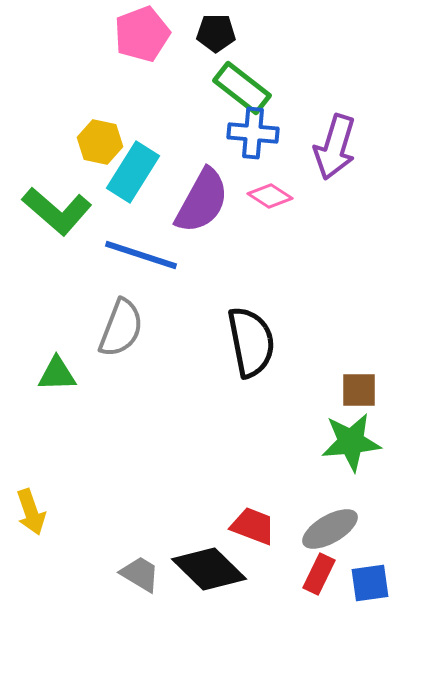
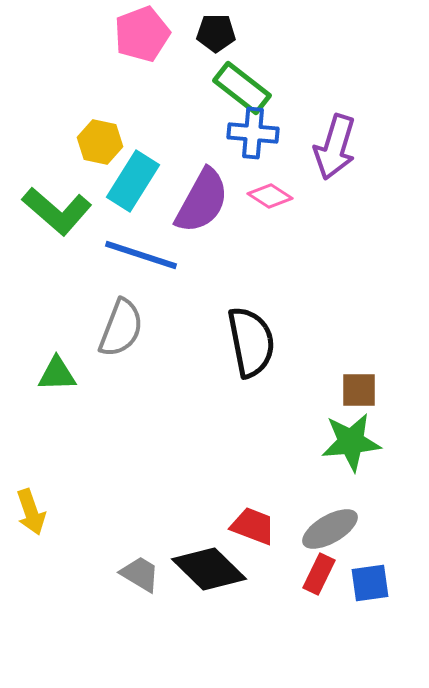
cyan rectangle: moved 9 px down
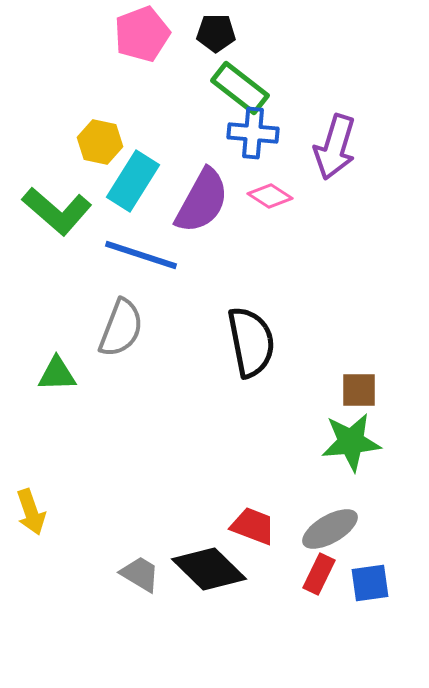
green rectangle: moved 2 px left
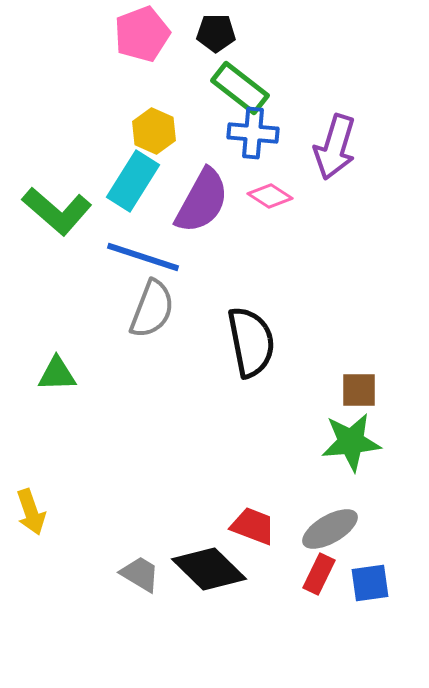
yellow hexagon: moved 54 px right, 11 px up; rotated 12 degrees clockwise
blue line: moved 2 px right, 2 px down
gray semicircle: moved 31 px right, 19 px up
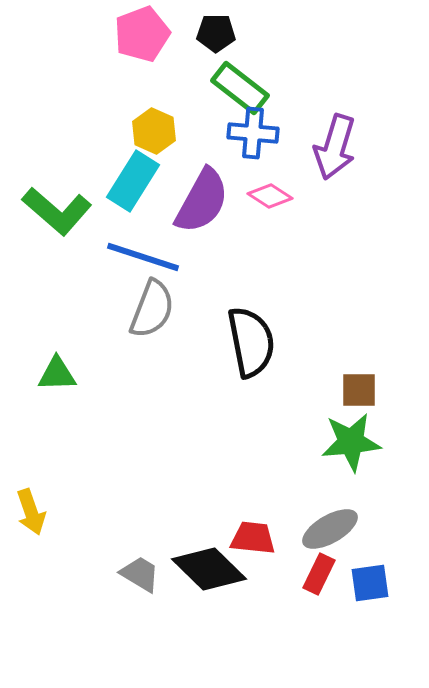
red trapezoid: moved 12 px down; rotated 15 degrees counterclockwise
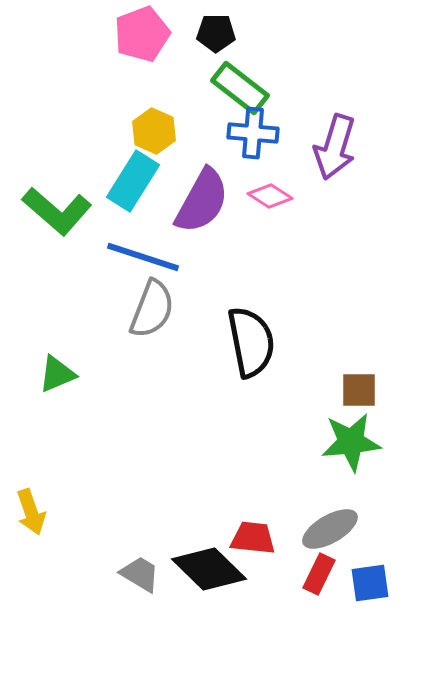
green triangle: rotated 21 degrees counterclockwise
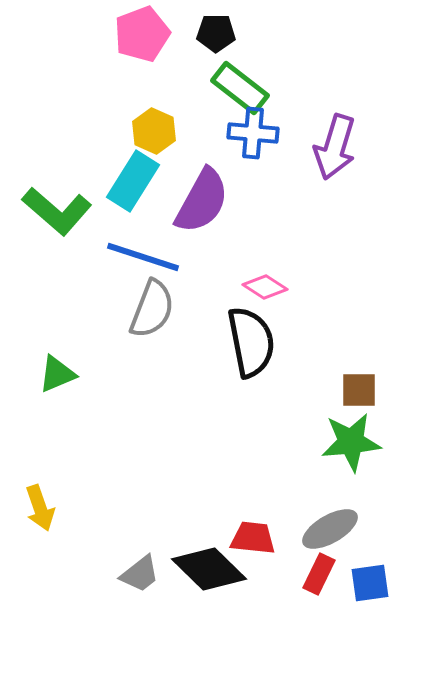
pink diamond: moved 5 px left, 91 px down
yellow arrow: moved 9 px right, 4 px up
gray trapezoid: rotated 111 degrees clockwise
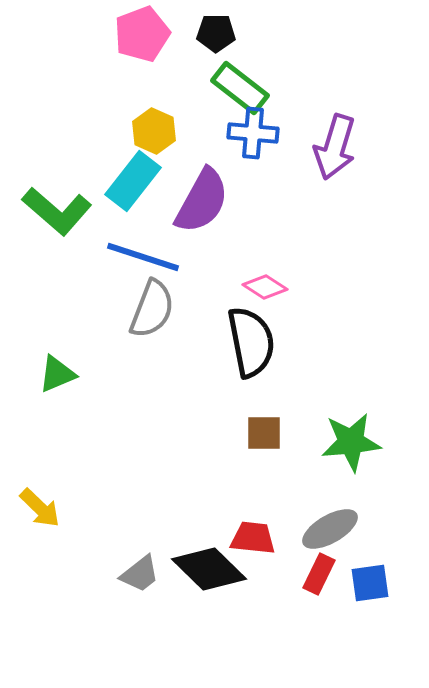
cyan rectangle: rotated 6 degrees clockwise
brown square: moved 95 px left, 43 px down
yellow arrow: rotated 27 degrees counterclockwise
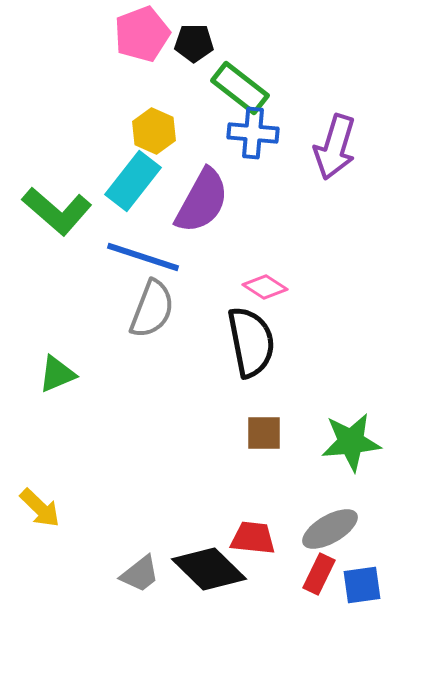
black pentagon: moved 22 px left, 10 px down
blue square: moved 8 px left, 2 px down
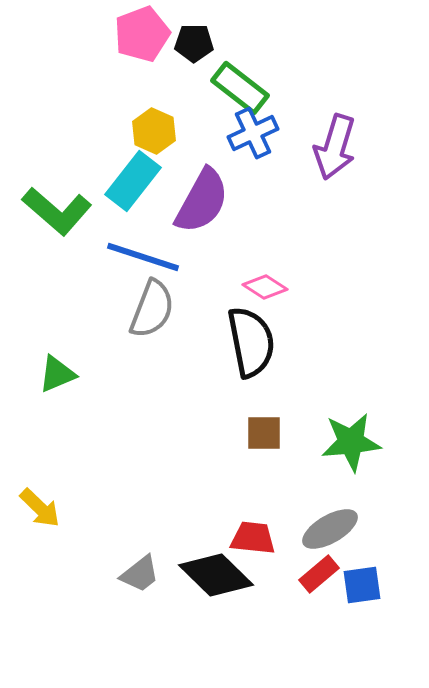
blue cross: rotated 30 degrees counterclockwise
black diamond: moved 7 px right, 6 px down
red rectangle: rotated 24 degrees clockwise
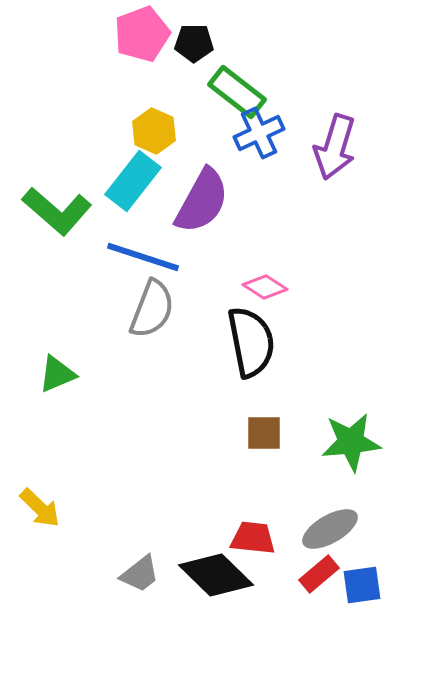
green rectangle: moved 3 px left, 4 px down
blue cross: moved 6 px right
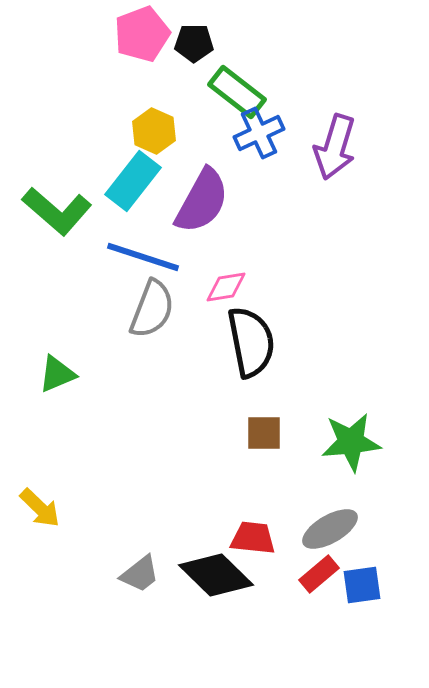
pink diamond: moved 39 px left; rotated 42 degrees counterclockwise
